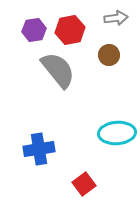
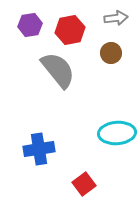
purple hexagon: moved 4 px left, 5 px up
brown circle: moved 2 px right, 2 px up
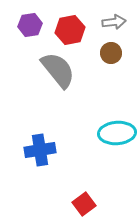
gray arrow: moved 2 px left, 4 px down
blue cross: moved 1 px right, 1 px down
red square: moved 20 px down
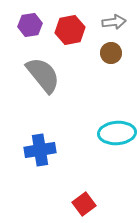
gray semicircle: moved 15 px left, 5 px down
